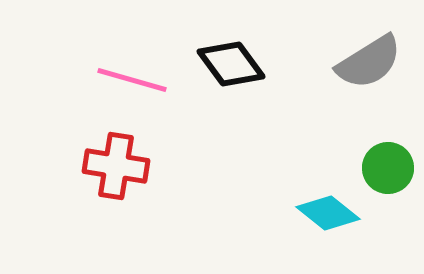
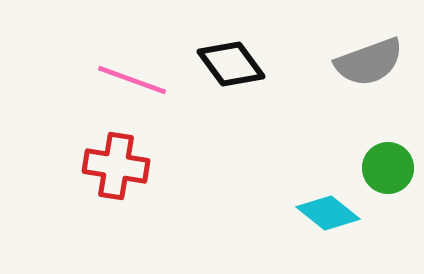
gray semicircle: rotated 12 degrees clockwise
pink line: rotated 4 degrees clockwise
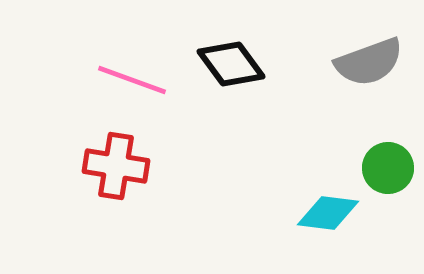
cyan diamond: rotated 32 degrees counterclockwise
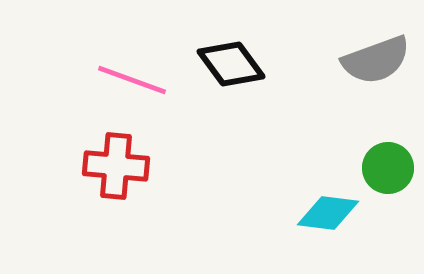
gray semicircle: moved 7 px right, 2 px up
red cross: rotated 4 degrees counterclockwise
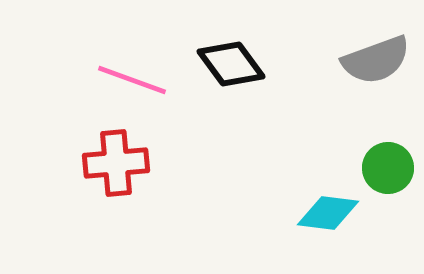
red cross: moved 3 px up; rotated 10 degrees counterclockwise
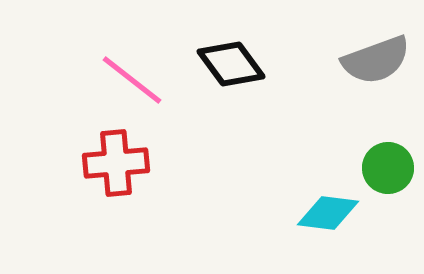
pink line: rotated 18 degrees clockwise
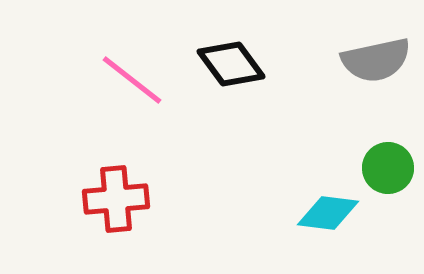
gray semicircle: rotated 8 degrees clockwise
red cross: moved 36 px down
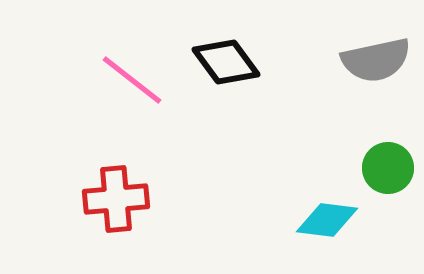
black diamond: moved 5 px left, 2 px up
cyan diamond: moved 1 px left, 7 px down
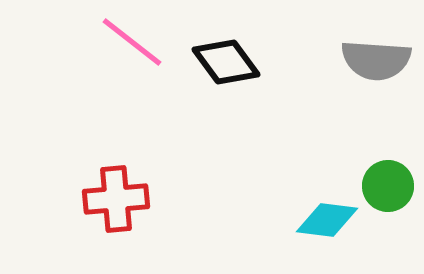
gray semicircle: rotated 16 degrees clockwise
pink line: moved 38 px up
green circle: moved 18 px down
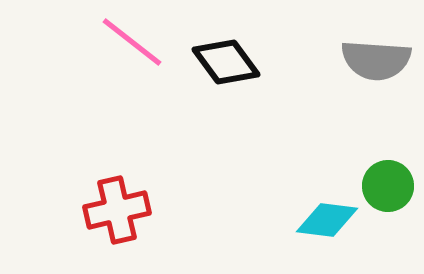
red cross: moved 1 px right, 11 px down; rotated 8 degrees counterclockwise
